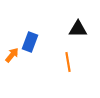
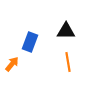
black triangle: moved 12 px left, 2 px down
orange arrow: moved 9 px down
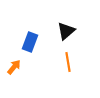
black triangle: rotated 42 degrees counterclockwise
orange arrow: moved 2 px right, 3 px down
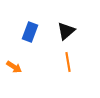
blue rectangle: moved 10 px up
orange arrow: rotated 84 degrees clockwise
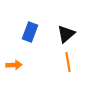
black triangle: moved 3 px down
orange arrow: moved 2 px up; rotated 35 degrees counterclockwise
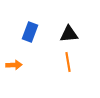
black triangle: moved 3 px right; rotated 36 degrees clockwise
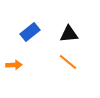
blue rectangle: rotated 30 degrees clockwise
orange line: rotated 42 degrees counterclockwise
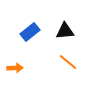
black triangle: moved 4 px left, 3 px up
orange arrow: moved 1 px right, 3 px down
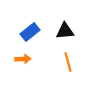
orange line: rotated 36 degrees clockwise
orange arrow: moved 8 px right, 9 px up
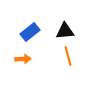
orange line: moved 6 px up
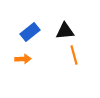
orange line: moved 6 px right, 1 px up
